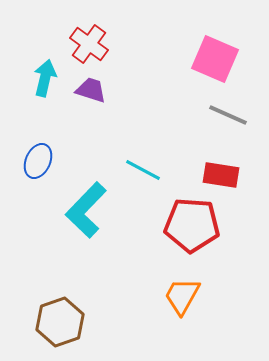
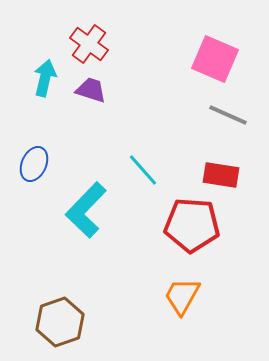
blue ellipse: moved 4 px left, 3 px down
cyan line: rotated 21 degrees clockwise
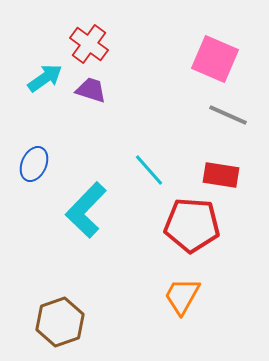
cyan arrow: rotated 42 degrees clockwise
cyan line: moved 6 px right
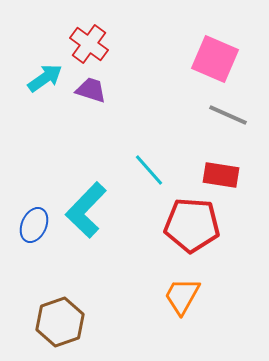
blue ellipse: moved 61 px down
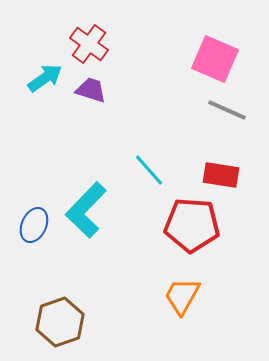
gray line: moved 1 px left, 5 px up
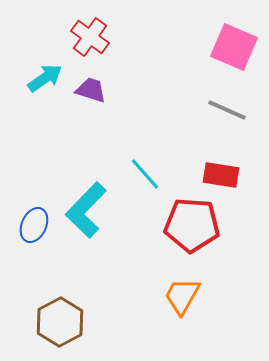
red cross: moved 1 px right, 7 px up
pink square: moved 19 px right, 12 px up
cyan line: moved 4 px left, 4 px down
brown hexagon: rotated 9 degrees counterclockwise
